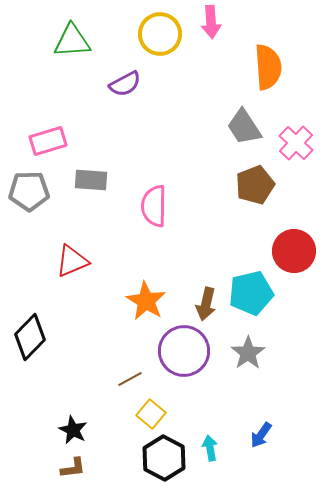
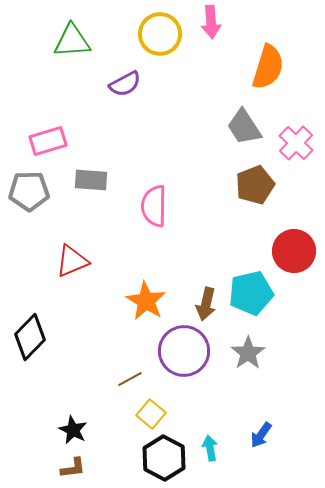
orange semicircle: rotated 21 degrees clockwise
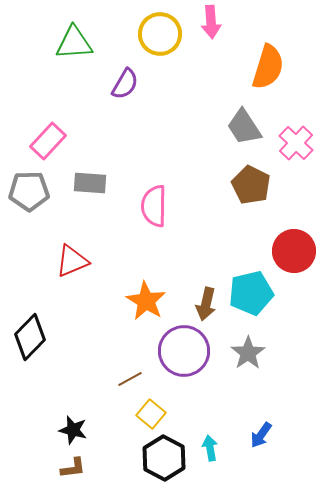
green triangle: moved 2 px right, 2 px down
purple semicircle: rotated 32 degrees counterclockwise
pink rectangle: rotated 30 degrees counterclockwise
gray rectangle: moved 1 px left, 3 px down
brown pentagon: moved 4 px left; rotated 24 degrees counterclockwise
black star: rotated 12 degrees counterclockwise
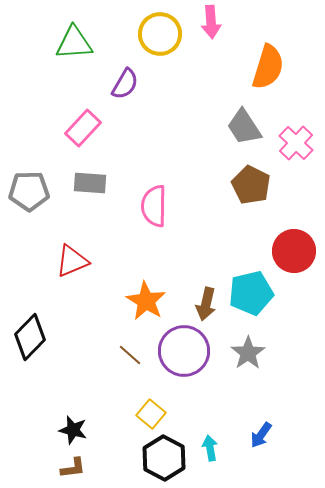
pink rectangle: moved 35 px right, 13 px up
brown line: moved 24 px up; rotated 70 degrees clockwise
